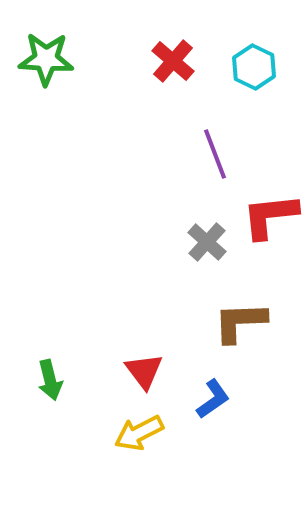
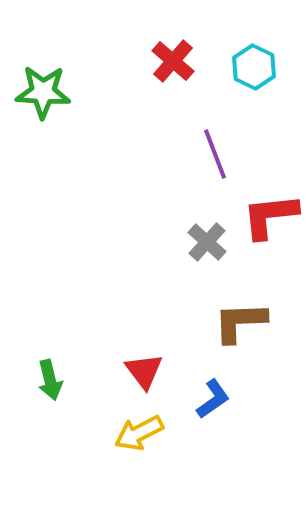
green star: moved 3 px left, 33 px down
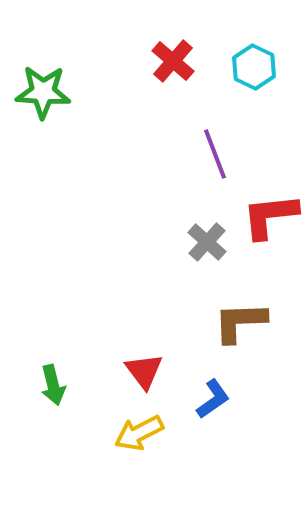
green arrow: moved 3 px right, 5 px down
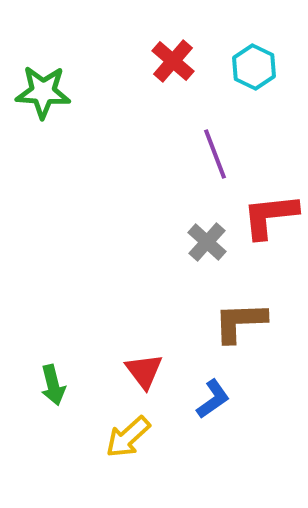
yellow arrow: moved 11 px left, 4 px down; rotated 15 degrees counterclockwise
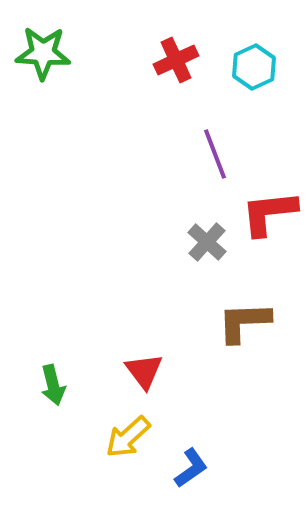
red cross: moved 3 px right, 1 px up; rotated 24 degrees clockwise
cyan hexagon: rotated 9 degrees clockwise
green star: moved 39 px up
red L-shape: moved 1 px left, 3 px up
brown L-shape: moved 4 px right
blue L-shape: moved 22 px left, 69 px down
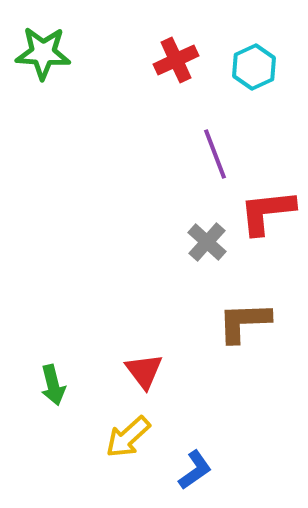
red L-shape: moved 2 px left, 1 px up
blue L-shape: moved 4 px right, 2 px down
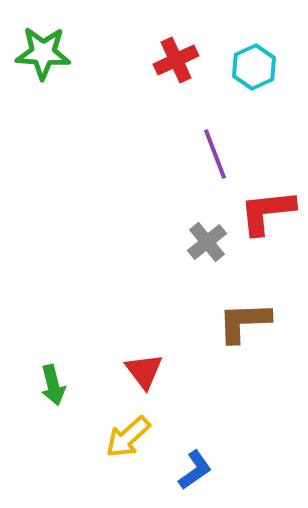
gray cross: rotated 9 degrees clockwise
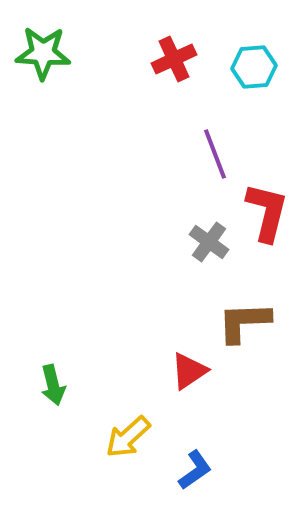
red cross: moved 2 px left, 1 px up
cyan hexagon: rotated 21 degrees clockwise
red L-shape: rotated 110 degrees clockwise
gray cross: moved 2 px right; rotated 15 degrees counterclockwise
red triangle: moved 45 px right; rotated 33 degrees clockwise
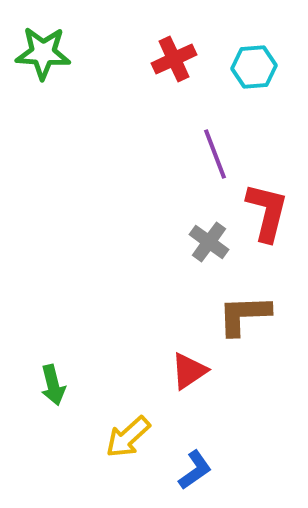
brown L-shape: moved 7 px up
